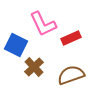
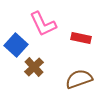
red rectangle: moved 10 px right; rotated 36 degrees clockwise
blue square: rotated 15 degrees clockwise
brown semicircle: moved 8 px right, 4 px down
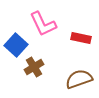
brown cross: rotated 12 degrees clockwise
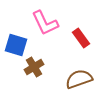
pink L-shape: moved 2 px right, 1 px up
red rectangle: rotated 42 degrees clockwise
blue square: rotated 25 degrees counterclockwise
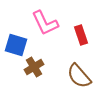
red rectangle: moved 3 px up; rotated 18 degrees clockwise
brown semicircle: moved 3 px up; rotated 112 degrees counterclockwise
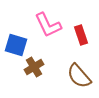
pink L-shape: moved 3 px right, 2 px down
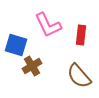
red rectangle: rotated 24 degrees clockwise
brown cross: moved 2 px left, 1 px up
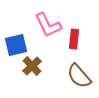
red rectangle: moved 7 px left, 4 px down
blue square: rotated 30 degrees counterclockwise
brown cross: rotated 12 degrees counterclockwise
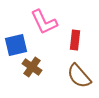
pink L-shape: moved 4 px left, 3 px up
red rectangle: moved 1 px right, 1 px down
brown cross: moved 1 px down; rotated 12 degrees counterclockwise
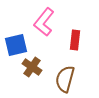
pink L-shape: rotated 64 degrees clockwise
brown semicircle: moved 14 px left, 3 px down; rotated 56 degrees clockwise
